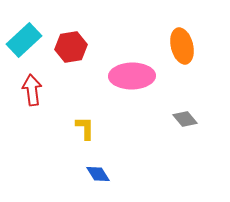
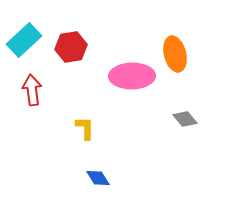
orange ellipse: moved 7 px left, 8 px down
blue diamond: moved 4 px down
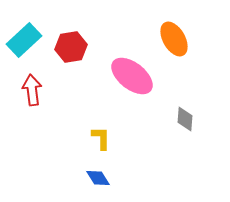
orange ellipse: moved 1 px left, 15 px up; rotated 16 degrees counterclockwise
pink ellipse: rotated 39 degrees clockwise
gray diamond: rotated 45 degrees clockwise
yellow L-shape: moved 16 px right, 10 px down
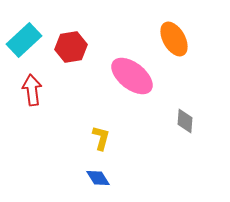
gray diamond: moved 2 px down
yellow L-shape: rotated 15 degrees clockwise
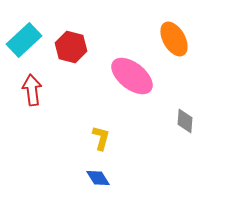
red hexagon: rotated 24 degrees clockwise
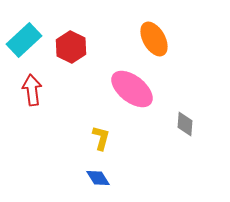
orange ellipse: moved 20 px left
red hexagon: rotated 12 degrees clockwise
pink ellipse: moved 13 px down
gray diamond: moved 3 px down
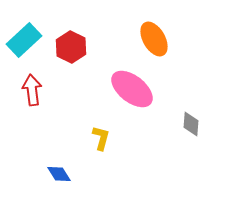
gray diamond: moved 6 px right
blue diamond: moved 39 px left, 4 px up
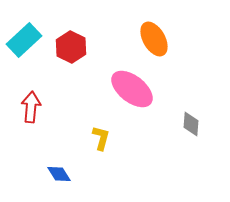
red arrow: moved 1 px left, 17 px down; rotated 12 degrees clockwise
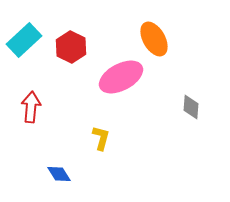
pink ellipse: moved 11 px left, 12 px up; rotated 66 degrees counterclockwise
gray diamond: moved 17 px up
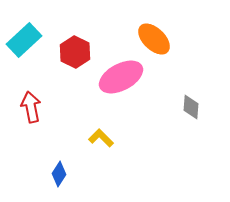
orange ellipse: rotated 16 degrees counterclockwise
red hexagon: moved 4 px right, 5 px down
red arrow: rotated 16 degrees counterclockwise
yellow L-shape: rotated 60 degrees counterclockwise
blue diamond: rotated 65 degrees clockwise
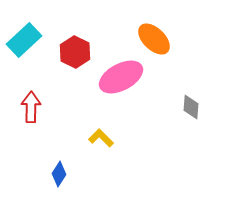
red arrow: rotated 12 degrees clockwise
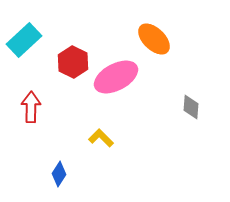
red hexagon: moved 2 px left, 10 px down
pink ellipse: moved 5 px left
